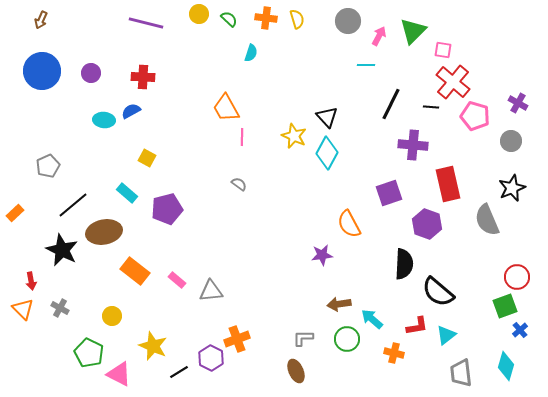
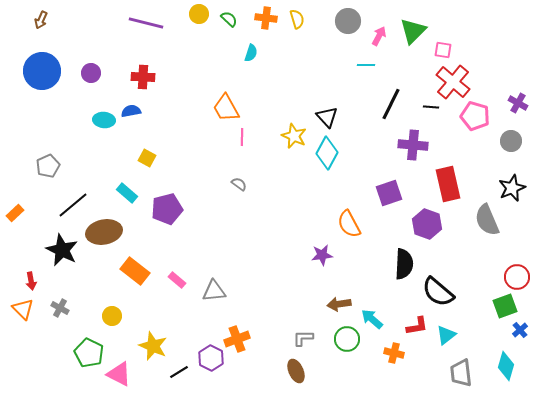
blue semicircle at (131, 111): rotated 18 degrees clockwise
gray triangle at (211, 291): moved 3 px right
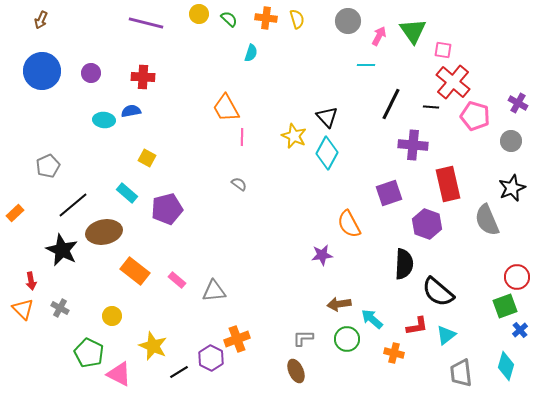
green triangle at (413, 31): rotated 20 degrees counterclockwise
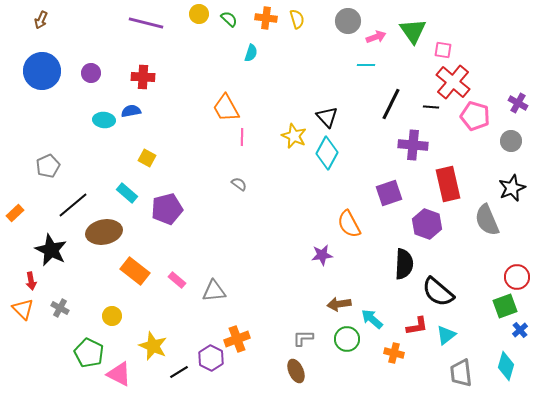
pink arrow at (379, 36): moved 3 px left, 1 px down; rotated 42 degrees clockwise
black star at (62, 250): moved 11 px left
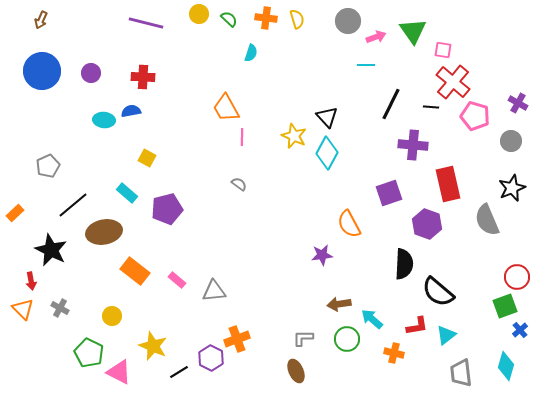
pink triangle at (119, 374): moved 2 px up
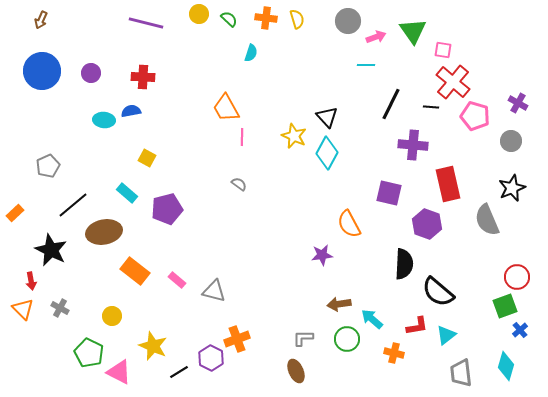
purple square at (389, 193): rotated 32 degrees clockwise
gray triangle at (214, 291): rotated 20 degrees clockwise
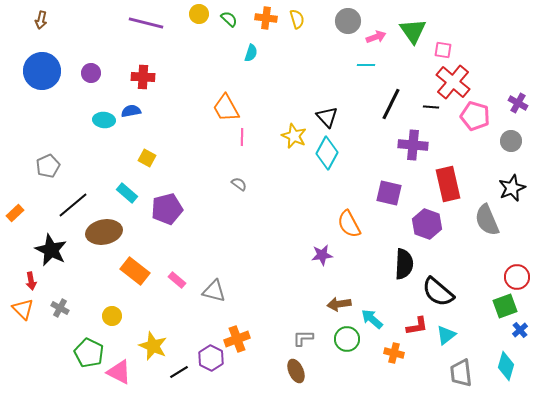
brown arrow at (41, 20): rotated 12 degrees counterclockwise
